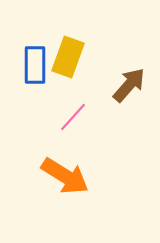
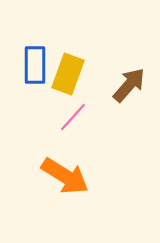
yellow rectangle: moved 17 px down
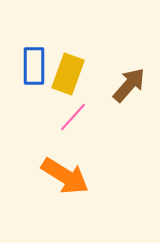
blue rectangle: moved 1 px left, 1 px down
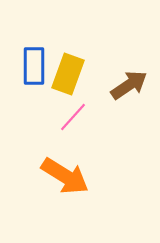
brown arrow: rotated 15 degrees clockwise
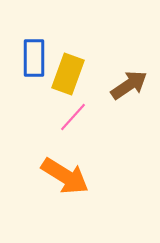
blue rectangle: moved 8 px up
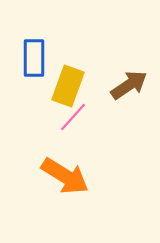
yellow rectangle: moved 12 px down
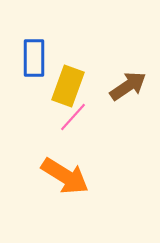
brown arrow: moved 1 px left, 1 px down
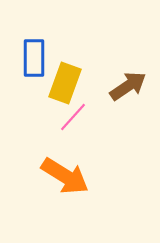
yellow rectangle: moved 3 px left, 3 px up
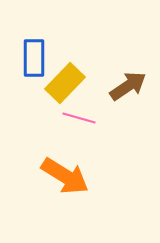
yellow rectangle: rotated 24 degrees clockwise
pink line: moved 6 px right, 1 px down; rotated 64 degrees clockwise
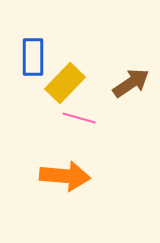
blue rectangle: moved 1 px left, 1 px up
brown arrow: moved 3 px right, 3 px up
orange arrow: rotated 27 degrees counterclockwise
